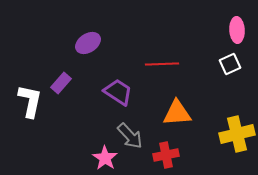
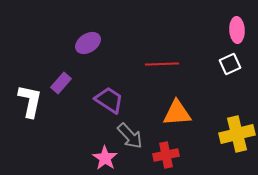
purple trapezoid: moved 9 px left, 8 px down
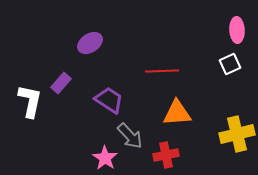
purple ellipse: moved 2 px right
red line: moved 7 px down
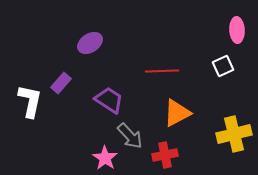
white square: moved 7 px left, 2 px down
orange triangle: rotated 24 degrees counterclockwise
yellow cross: moved 3 px left
red cross: moved 1 px left
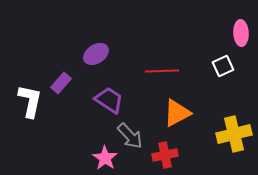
pink ellipse: moved 4 px right, 3 px down
purple ellipse: moved 6 px right, 11 px down
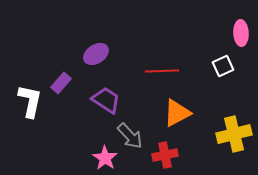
purple trapezoid: moved 3 px left
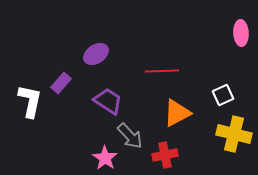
white square: moved 29 px down
purple trapezoid: moved 2 px right, 1 px down
yellow cross: rotated 28 degrees clockwise
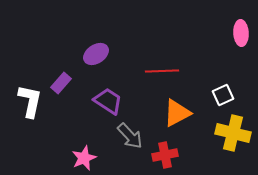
yellow cross: moved 1 px left, 1 px up
pink star: moved 21 px left; rotated 15 degrees clockwise
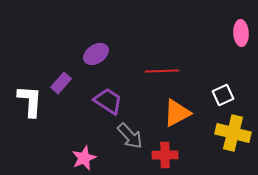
white L-shape: rotated 8 degrees counterclockwise
red cross: rotated 10 degrees clockwise
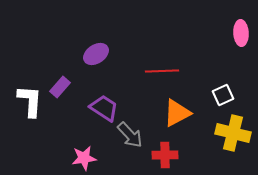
purple rectangle: moved 1 px left, 4 px down
purple trapezoid: moved 4 px left, 7 px down
gray arrow: moved 1 px up
pink star: rotated 15 degrees clockwise
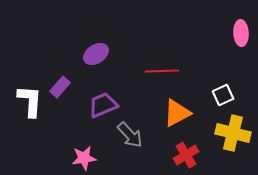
purple trapezoid: moved 1 px left, 3 px up; rotated 56 degrees counterclockwise
red cross: moved 21 px right; rotated 30 degrees counterclockwise
